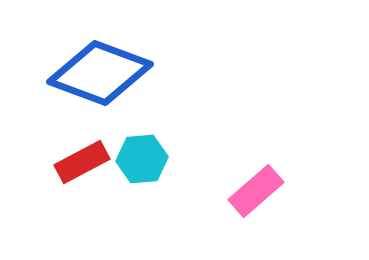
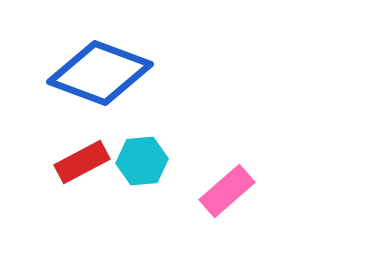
cyan hexagon: moved 2 px down
pink rectangle: moved 29 px left
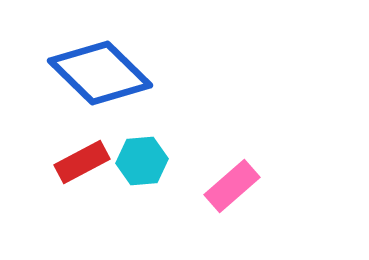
blue diamond: rotated 24 degrees clockwise
pink rectangle: moved 5 px right, 5 px up
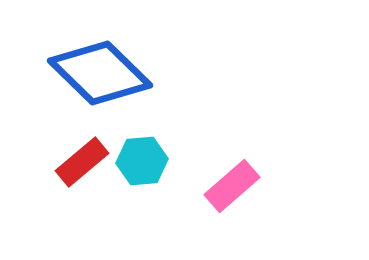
red rectangle: rotated 12 degrees counterclockwise
